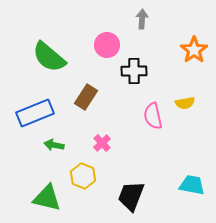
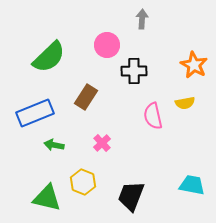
orange star: moved 15 px down; rotated 8 degrees counterclockwise
green semicircle: rotated 84 degrees counterclockwise
yellow hexagon: moved 6 px down
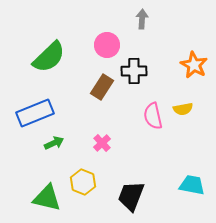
brown rectangle: moved 16 px right, 10 px up
yellow semicircle: moved 2 px left, 6 px down
green arrow: moved 2 px up; rotated 144 degrees clockwise
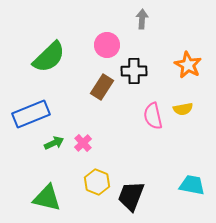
orange star: moved 6 px left
blue rectangle: moved 4 px left, 1 px down
pink cross: moved 19 px left
yellow hexagon: moved 14 px right
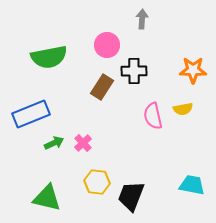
green semicircle: rotated 33 degrees clockwise
orange star: moved 5 px right, 5 px down; rotated 28 degrees counterclockwise
yellow hexagon: rotated 15 degrees counterclockwise
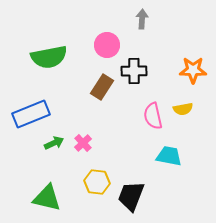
cyan trapezoid: moved 23 px left, 29 px up
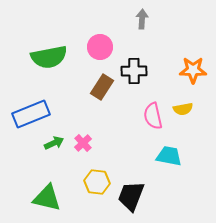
pink circle: moved 7 px left, 2 px down
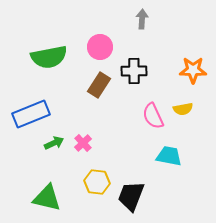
brown rectangle: moved 3 px left, 2 px up
pink semicircle: rotated 12 degrees counterclockwise
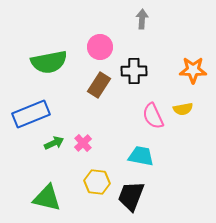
green semicircle: moved 5 px down
cyan trapezoid: moved 28 px left
